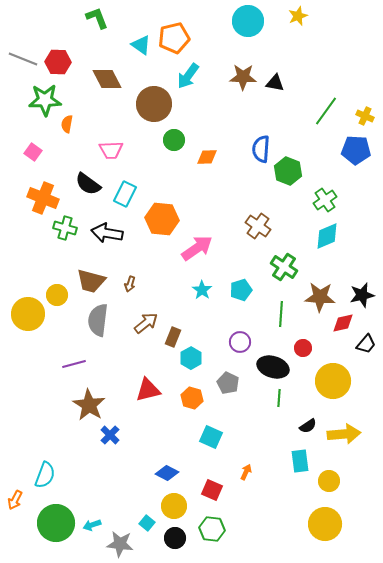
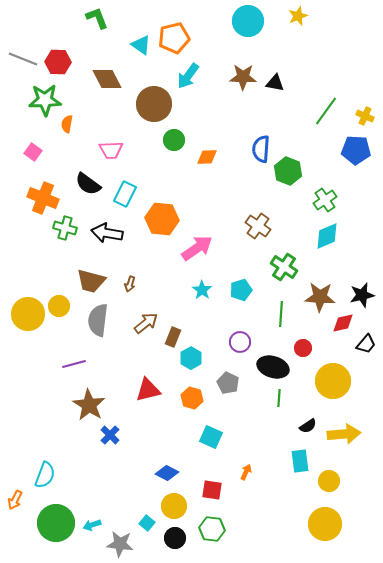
yellow circle at (57, 295): moved 2 px right, 11 px down
red square at (212, 490): rotated 15 degrees counterclockwise
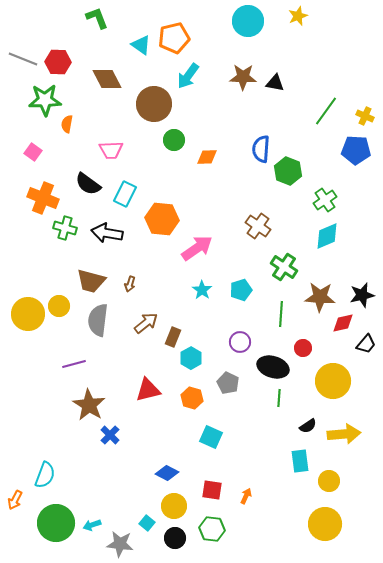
orange arrow at (246, 472): moved 24 px down
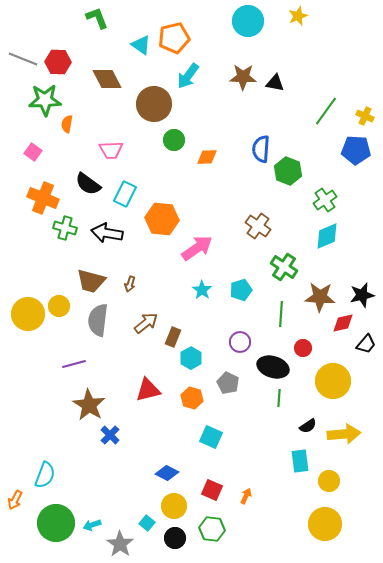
red square at (212, 490): rotated 15 degrees clockwise
gray star at (120, 544): rotated 28 degrees clockwise
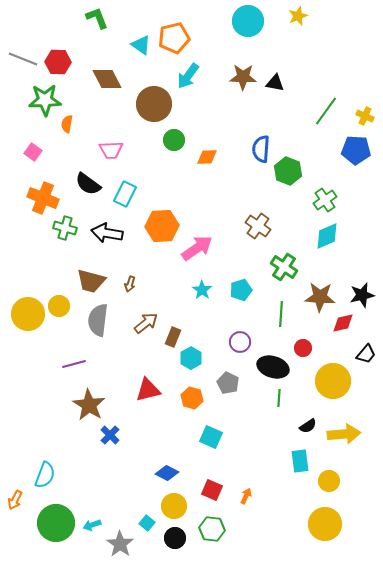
orange hexagon at (162, 219): moved 7 px down; rotated 8 degrees counterclockwise
black trapezoid at (366, 344): moved 10 px down
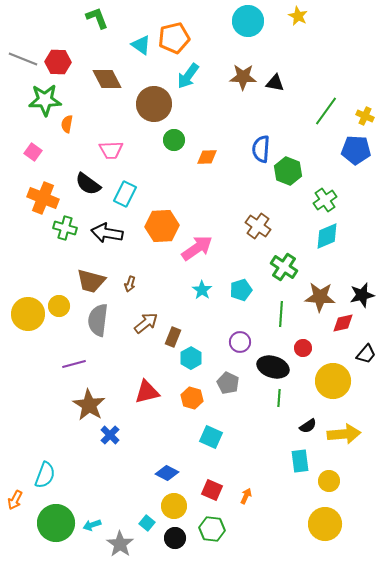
yellow star at (298, 16): rotated 24 degrees counterclockwise
red triangle at (148, 390): moved 1 px left, 2 px down
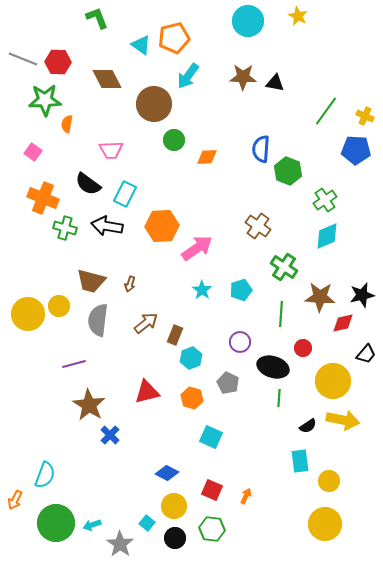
black arrow at (107, 233): moved 7 px up
brown rectangle at (173, 337): moved 2 px right, 2 px up
cyan hexagon at (191, 358): rotated 10 degrees clockwise
yellow arrow at (344, 434): moved 1 px left, 14 px up; rotated 16 degrees clockwise
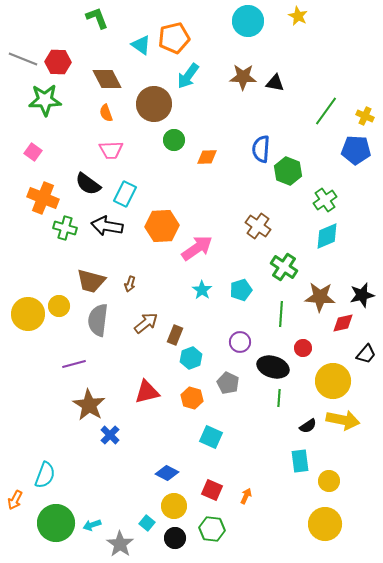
orange semicircle at (67, 124): moved 39 px right, 11 px up; rotated 30 degrees counterclockwise
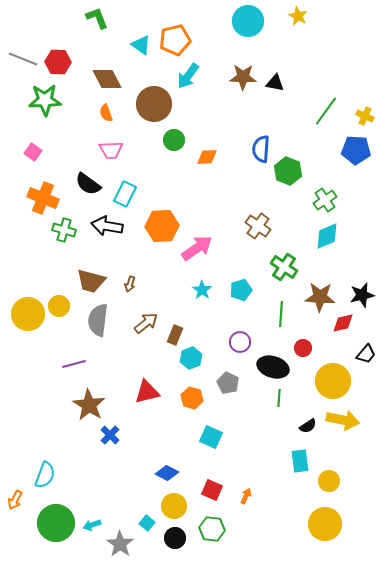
orange pentagon at (174, 38): moved 1 px right, 2 px down
green cross at (65, 228): moved 1 px left, 2 px down
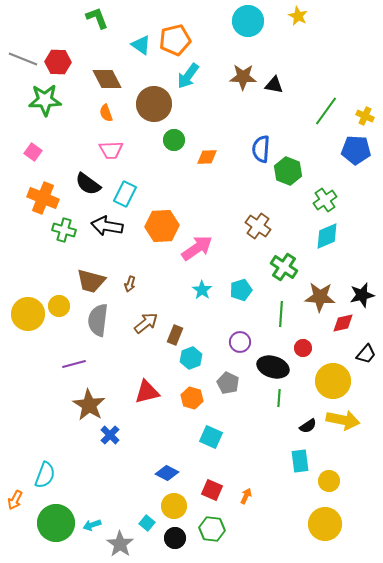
black triangle at (275, 83): moved 1 px left, 2 px down
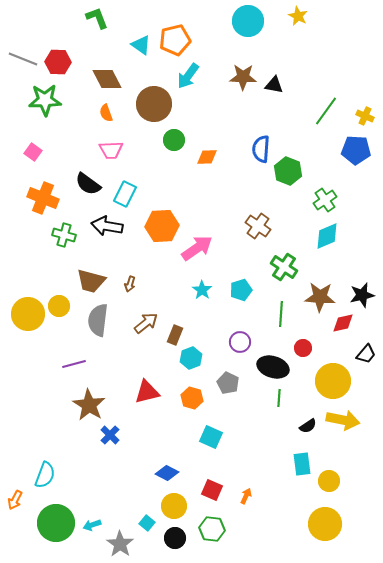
green cross at (64, 230): moved 5 px down
cyan rectangle at (300, 461): moved 2 px right, 3 px down
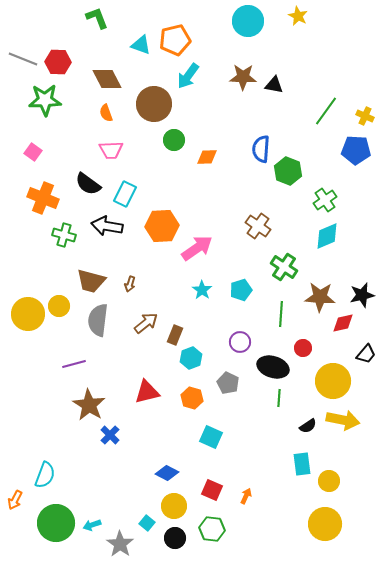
cyan triangle at (141, 45): rotated 15 degrees counterclockwise
